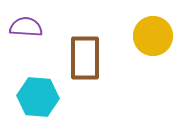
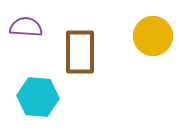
brown rectangle: moved 5 px left, 6 px up
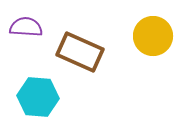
brown rectangle: rotated 66 degrees counterclockwise
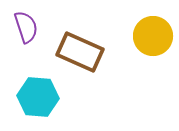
purple semicircle: rotated 68 degrees clockwise
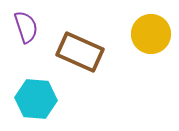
yellow circle: moved 2 px left, 2 px up
cyan hexagon: moved 2 px left, 2 px down
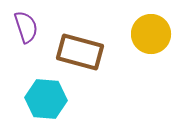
brown rectangle: rotated 9 degrees counterclockwise
cyan hexagon: moved 10 px right
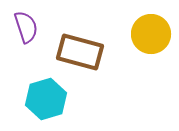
cyan hexagon: rotated 21 degrees counterclockwise
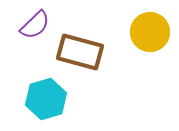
purple semicircle: moved 9 px right, 2 px up; rotated 64 degrees clockwise
yellow circle: moved 1 px left, 2 px up
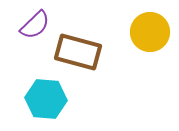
brown rectangle: moved 2 px left
cyan hexagon: rotated 21 degrees clockwise
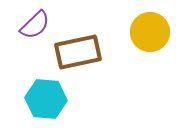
brown rectangle: rotated 27 degrees counterclockwise
